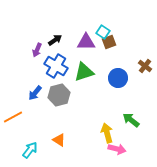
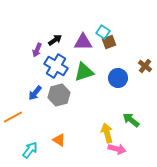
purple triangle: moved 3 px left
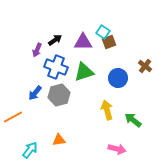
blue cross: moved 1 px down; rotated 10 degrees counterclockwise
green arrow: moved 2 px right
yellow arrow: moved 23 px up
orange triangle: rotated 40 degrees counterclockwise
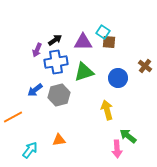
brown square: rotated 24 degrees clockwise
blue cross: moved 5 px up; rotated 30 degrees counterclockwise
blue arrow: moved 3 px up; rotated 14 degrees clockwise
green arrow: moved 5 px left, 16 px down
pink arrow: rotated 72 degrees clockwise
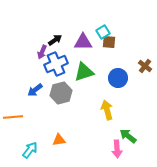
cyan square: rotated 24 degrees clockwise
purple arrow: moved 5 px right, 2 px down
blue cross: moved 2 px down; rotated 15 degrees counterclockwise
gray hexagon: moved 2 px right, 2 px up
orange line: rotated 24 degrees clockwise
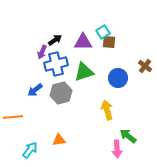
blue cross: rotated 10 degrees clockwise
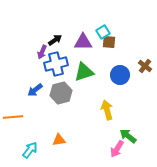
blue circle: moved 2 px right, 3 px up
pink arrow: rotated 36 degrees clockwise
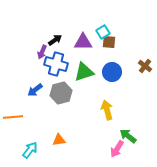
blue cross: rotated 30 degrees clockwise
blue circle: moved 8 px left, 3 px up
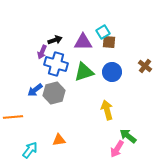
black arrow: rotated 16 degrees clockwise
gray hexagon: moved 7 px left
